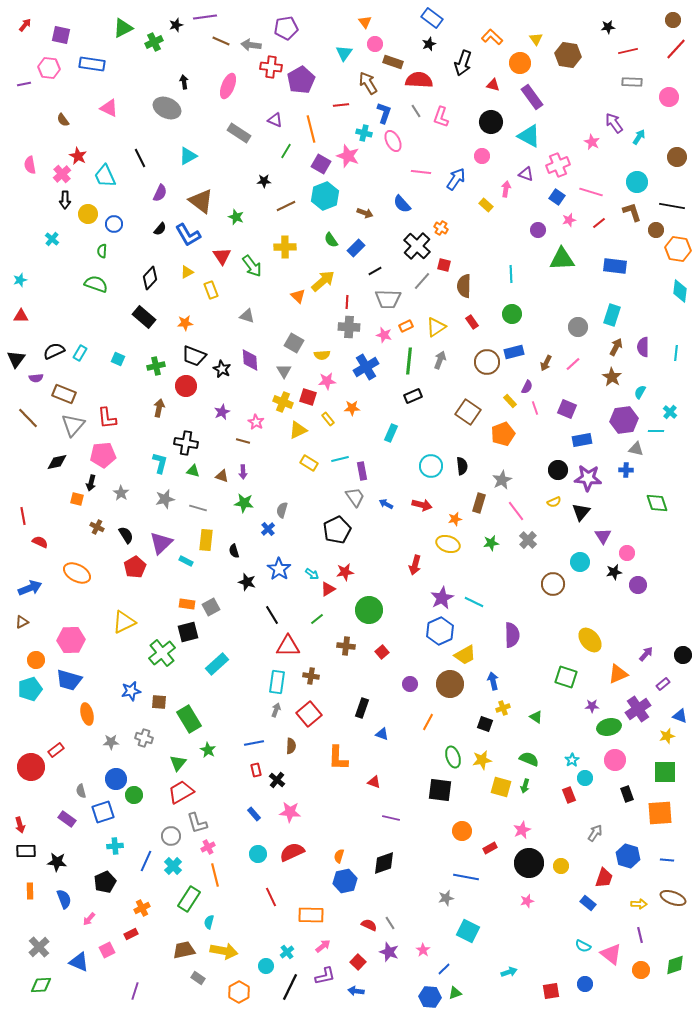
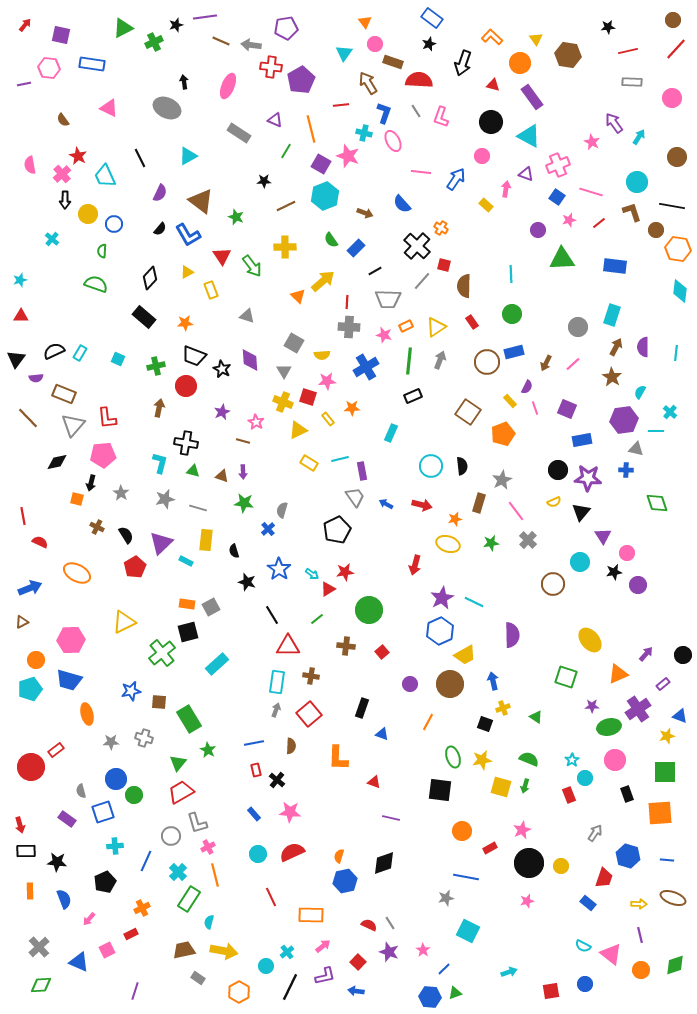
pink circle at (669, 97): moved 3 px right, 1 px down
cyan cross at (173, 866): moved 5 px right, 6 px down
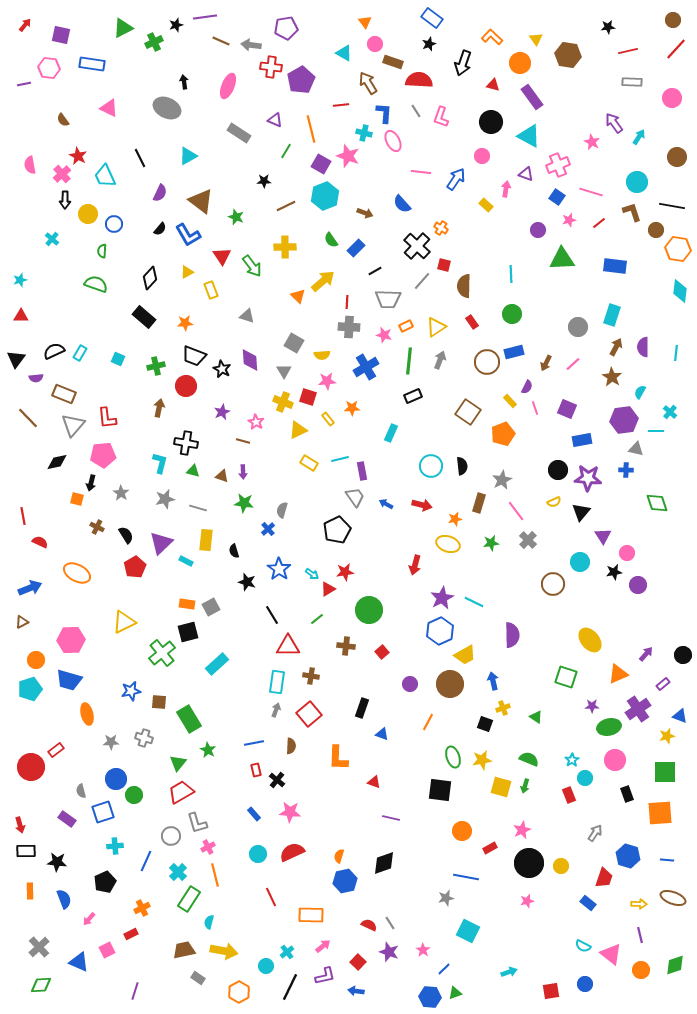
cyan triangle at (344, 53): rotated 36 degrees counterclockwise
blue L-shape at (384, 113): rotated 15 degrees counterclockwise
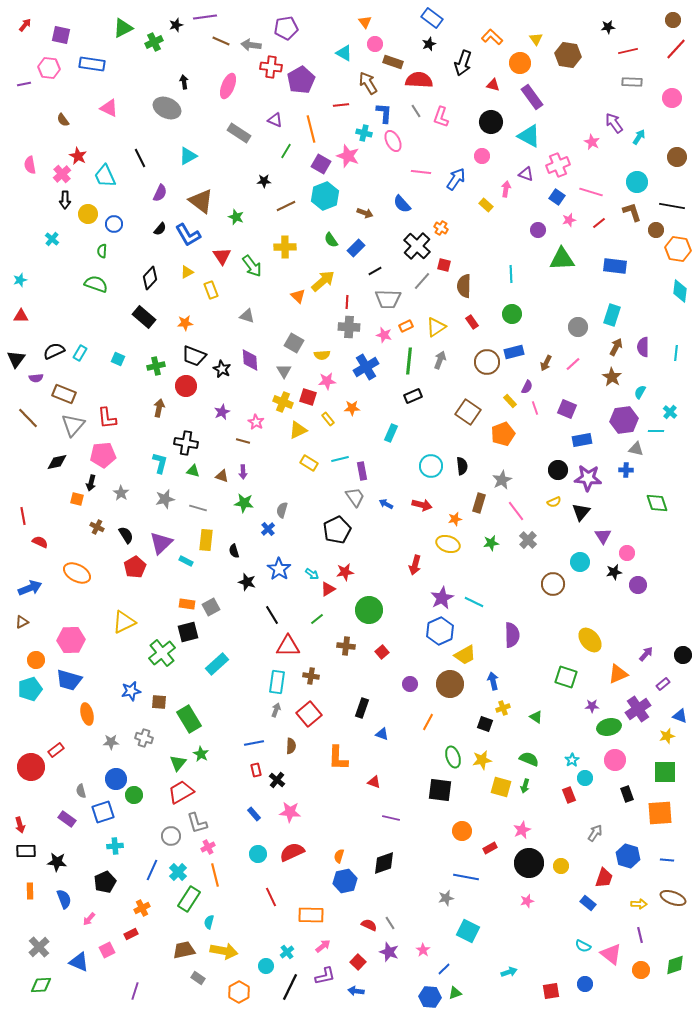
green star at (208, 750): moved 7 px left, 4 px down
blue line at (146, 861): moved 6 px right, 9 px down
